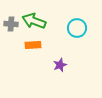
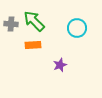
green arrow: rotated 25 degrees clockwise
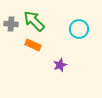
cyan circle: moved 2 px right, 1 px down
orange rectangle: rotated 28 degrees clockwise
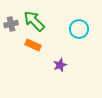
gray cross: rotated 16 degrees counterclockwise
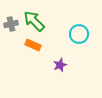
cyan circle: moved 5 px down
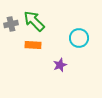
cyan circle: moved 4 px down
orange rectangle: rotated 21 degrees counterclockwise
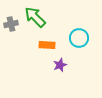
green arrow: moved 1 px right, 4 px up
orange rectangle: moved 14 px right
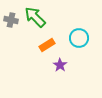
gray cross: moved 4 px up; rotated 24 degrees clockwise
orange rectangle: rotated 35 degrees counterclockwise
purple star: rotated 16 degrees counterclockwise
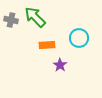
orange rectangle: rotated 28 degrees clockwise
